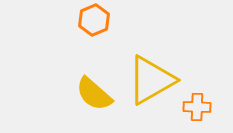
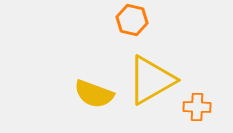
orange hexagon: moved 38 px right; rotated 24 degrees counterclockwise
yellow semicircle: rotated 21 degrees counterclockwise
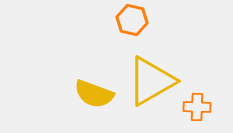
yellow triangle: moved 1 px down
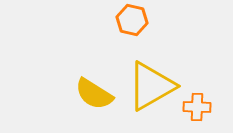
yellow triangle: moved 5 px down
yellow semicircle: rotated 12 degrees clockwise
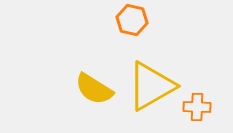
yellow semicircle: moved 5 px up
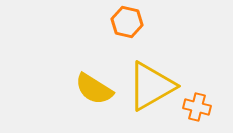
orange hexagon: moved 5 px left, 2 px down
orange cross: rotated 12 degrees clockwise
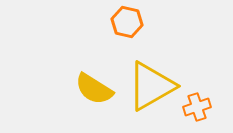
orange cross: rotated 32 degrees counterclockwise
